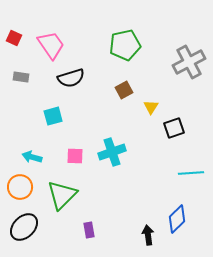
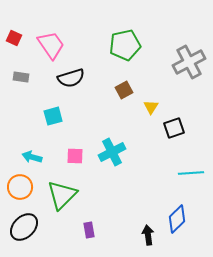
cyan cross: rotated 8 degrees counterclockwise
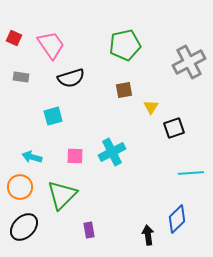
brown square: rotated 18 degrees clockwise
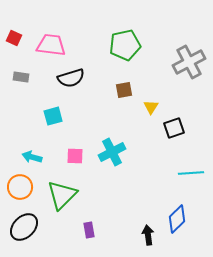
pink trapezoid: rotated 48 degrees counterclockwise
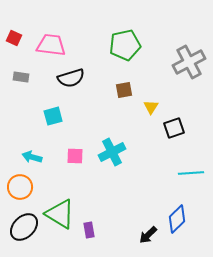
green triangle: moved 2 px left, 19 px down; rotated 44 degrees counterclockwise
black arrow: rotated 126 degrees counterclockwise
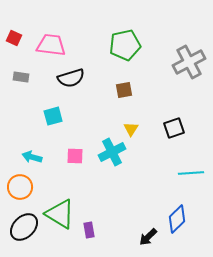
yellow triangle: moved 20 px left, 22 px down
black arrow: moved 2 px down
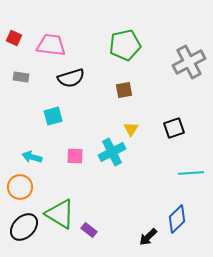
purple rectangle: rotated 42 degrees counterclockwise
